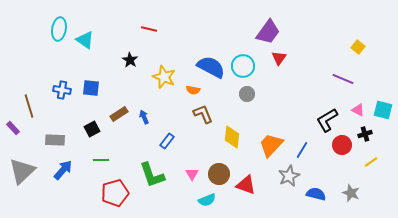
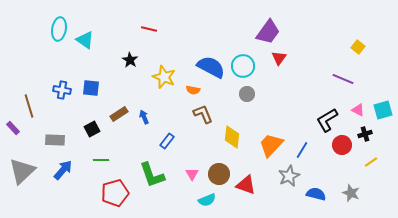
cyan square at (383, 110): rotated 30 degrees counterclockwise
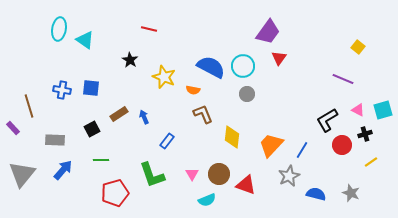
gray triangle at (22, 171): moved 3 px down; rotated 8 degrees counterclockwise
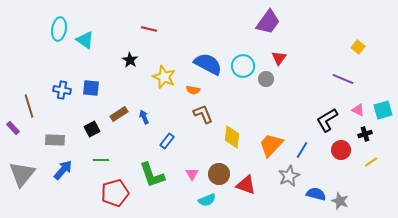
purple trapezoid at (268, 32): moved 10 px up
blue semicircle at (211, 67): moved 3 px left, 3 px up
gray circle at (247, 94): moved 19 px right, 15 px up
red circle at (342, 145): moved 1 px left, 5 px down
gray star at (351, 193): moved 11 px left, 8 px down
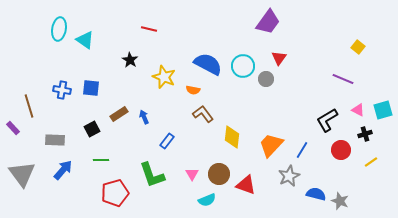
brown L-shape at (203, 114): rotated 15 degrees counterclockwise
gray triangle at (22, 174): rotated 16 degrees counterclockwise
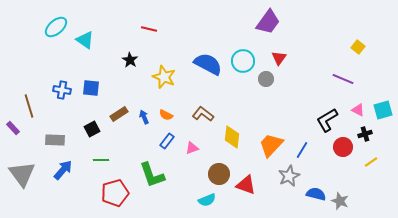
cyan ellipse at (59, 29): moved 3 px left, 2 px up; rotated 40 degrees clockwise
cyan circle at (243, 66): moved 5 px up
orange semicircle at (193, 90): moved 27 px left, 25 px down; rotated 16 degrees clockwise
brown L-shape at (203, 114): rotated 15 degrees counterclockwise
red circle at (341, 150): moved 2 px right, 3 px up
pink triangle at (192, 174): moved 26 px up; rotated 40 degrees clockwise
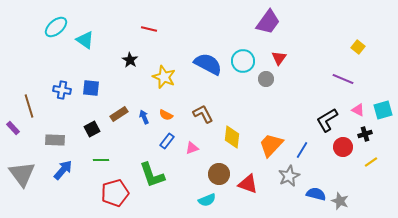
brown L-shape at (203, 114): rotated 25 degrees clockwise
red triangle at (246, 185): moved 2 px right, 1 px up
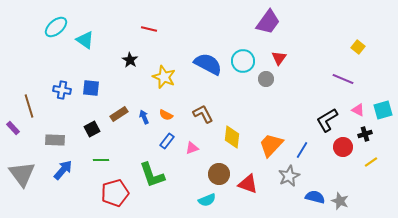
blue semicircle at (316, 194): moved 1 px left, 3 px down
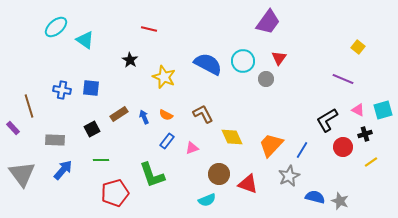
yellow diamond at (232, 137): rotated 30 degrees counterclockwise
